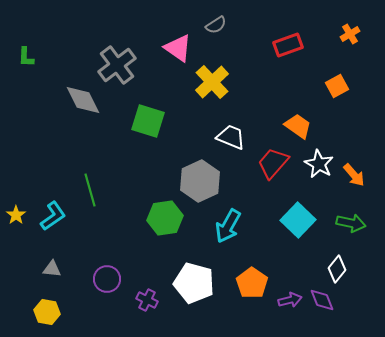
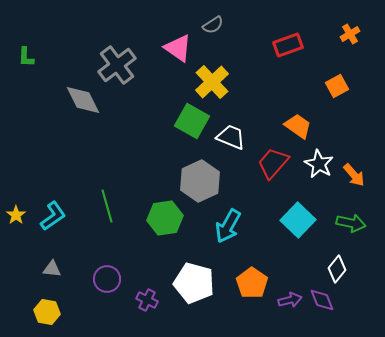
gray semicircle: moved 3 px left
green square: moved 44 px right; rotated 12 degrees clockwise
green line: moved 17 px right, 16 px down
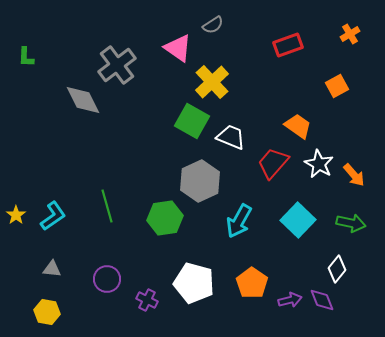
cyan arrow: moved 11 px right, 5 px up
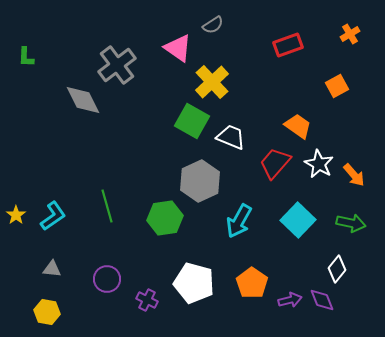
red trapezoid: moved 2 px right
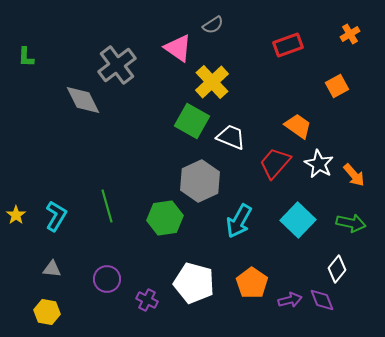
cyan L-shape: moved 3 px right; rotated 24 degrees counterclockwise
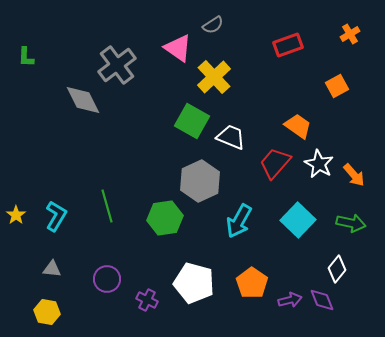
yellow cross: moved 2 px right, 5 px up
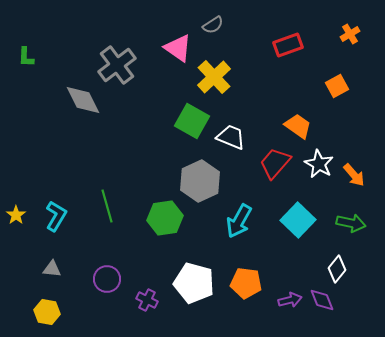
orange pentagon: moved 6 px left; rotated 28 degrees counterclockwise
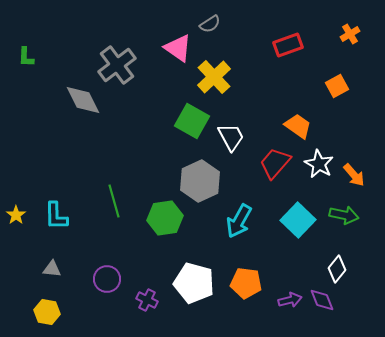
gray semicircle: moved 3 px left, 1 px up
white trapezoid: rotated 40 degrees clockwise
green line: moved 7 px right, 5 px up
cyan L-shape: rotated 148 degrees clockwise
green arrow: moved 7 px left, 8 px up
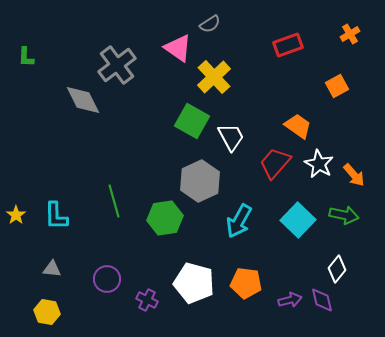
purple diamond: rotated 8 degrees clockwise
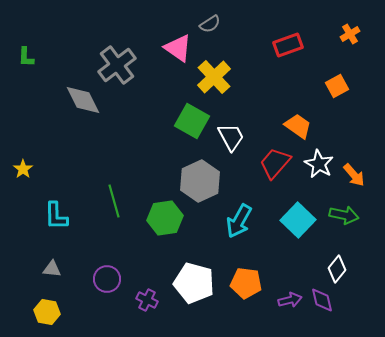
yellow star: moved 7 px right, 46 px up
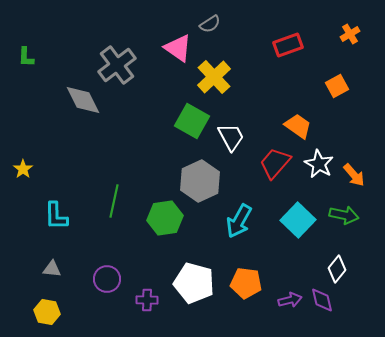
green line: rotated 28 degrees clockwise
purple cross: rotated 25 degrees counterclockwise
